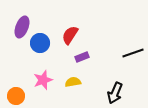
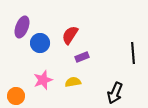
black line: rotated 75 degrees counterclockwise
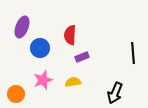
red semicircle: rotated 30 degrees counterclockwise
blue circle: moved 5 px down
orange circle: moved 2 px up
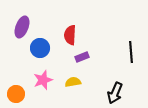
black line: moved 2 px left, 1 px up
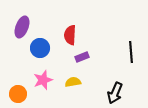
orange circle: moved 2 px right
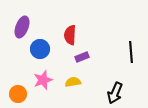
blue circle: moved 1 px down
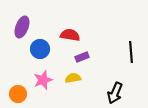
red semicircle: rotated 96 degrees clockwise
yellow semicircle: moved 4 px up
